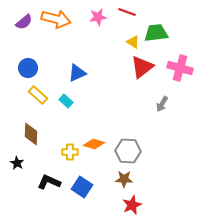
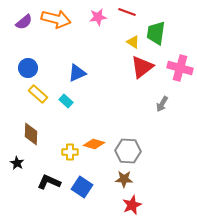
green trapezoid: rotated 75 degrees counterclockwise
yellow rectangle: moved 1 px up
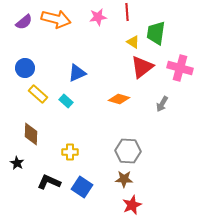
red line: rotated 66 degrees clockwise
blue circle: moved 3 px left
orange diamond: moved 25 px right, 45 px up
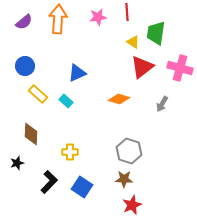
orange arrow: moved 2 px right; rotated 100 degrees counterclockwise
blue circle: moved 2 px up
gray hexagon: moved 1 px right; rotated 15 degrees clockwise
black star: rotated 24 degrees clockwise
black L-shape: rotated 110 degrees clockwise
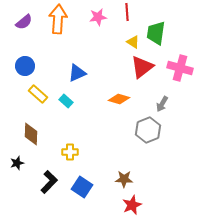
gray hexagon: moved 19 px right, 21 px up; rotated 20 degrees clockwise
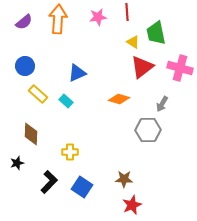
green trapezoid: rotated 20 degrees counterclockwise
gray hexagon: rotated 20 degrees clockwise
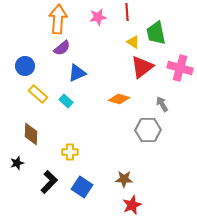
purple semicircle: moved 38 px right, 26 px down
gray arrow: rotated 119 degrees clockwise
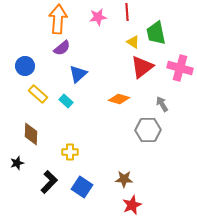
blue triangle: moved 1 px right, 1 px down; rotated 18 degrees counterclockwise
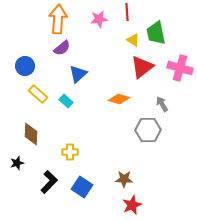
pink star: moved 1 px right, 2 px down
yellow triangle: moved 2 px up
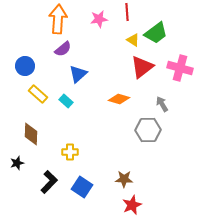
green trapezoid: rotated 115 degrees counterclockwise
purple semicircle: moved 1 px right, 1 px down
